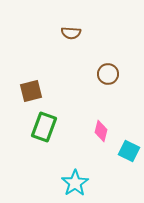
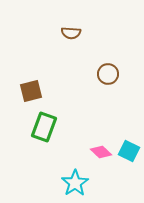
pink diamond: moved 21 px down; rotated 60 degrees counterclockwise
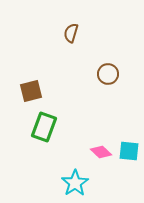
brown semicircle: rotated 102 degrees clockwise
cyan square: rotated 20 degrees counterclockwise
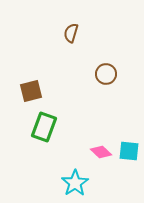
brown circle: moved 2 px left
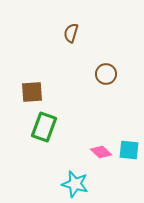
brown square: moved 1 px right, 1 px down; rotated 10 degrees clockwise
cyan square: moved 1 px up
cyan star: moved 1 px down; rotated 24 degrees counterclockwise
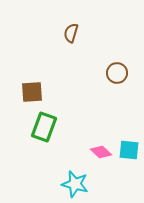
brown circle: moved 11 px right, 1 px up
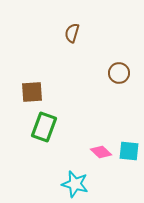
brown semicircle: moved 1 px right
brown circle: moved 2 px right
cyan square: moved 1 px down
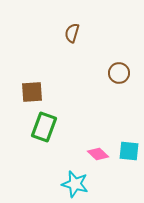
pink diamond: moved 3 px left, 2 px down
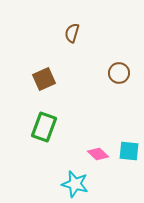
brown square: moved 12 px right, 13 px up; rotated 20 degrees counterclockwise
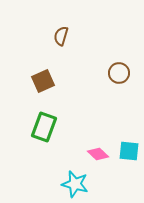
brown semicircle: moved 11 px left, 3 px down
brown square: moved 1 px left, 2 px down
